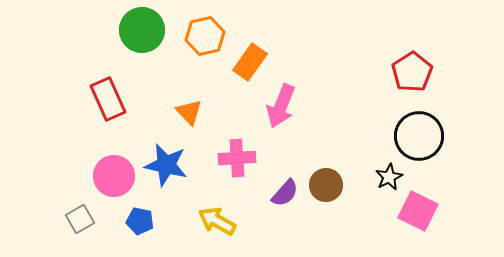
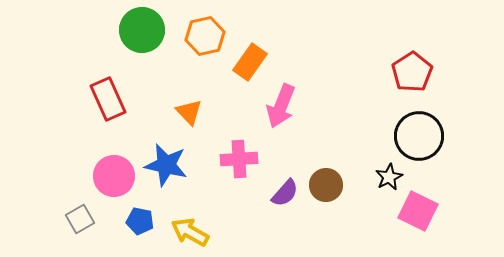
pink cross: moved 2 px right, 1 px down
yellow arrow: moved 27 px left, 11 px down
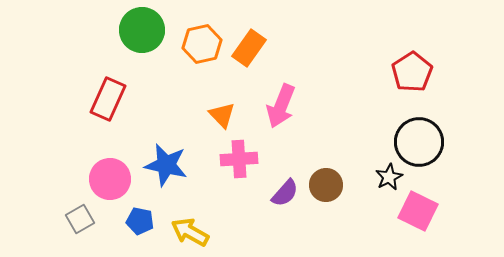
orange hexagon: moved 3 px left, 8 px down
orange rectangle: moved 1 px left, 14 px up
red rectangle: rotated 48 degrees clockwise
orange triangle: moved 33 px right, 3 px down
black circle: moved 6 px down
pink circle: moved 4 px left, 3 px down
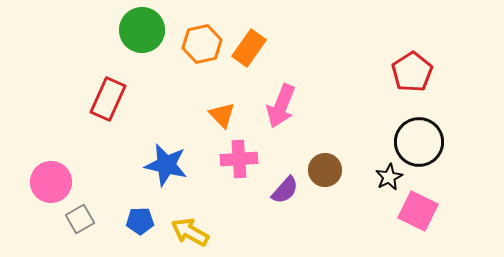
pink circle: moved 59 px left, 3 px down
brown circle: moved 1 px left, 15 px up
purple semicircle: moved 3 px up
blue pentagon: rotated 12 degrees counterclockwise
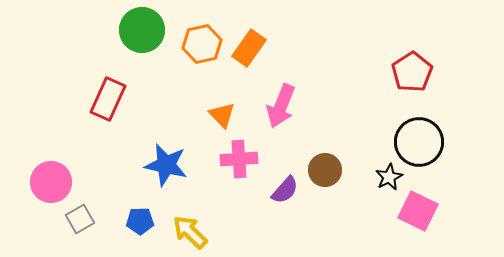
yellow arrow: rotated 15 degrees clockwise
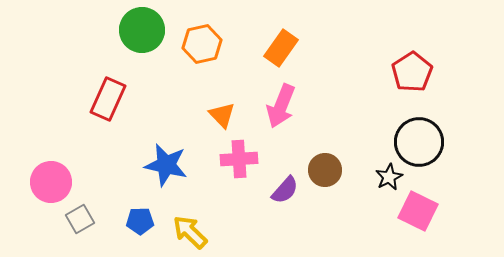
orange rectangle: moved 32 px right
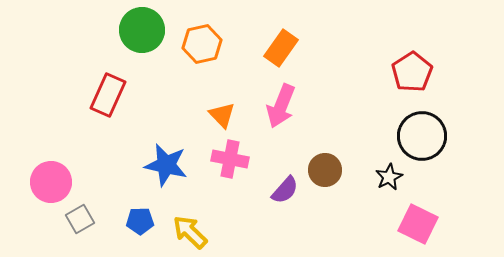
red rectangle: moved 4 px up
black circle: moved 3 px right, 6 px up
pink cross: moved 9 px left; rotated 15 degrees clockwise
pink square: moved 13 px down
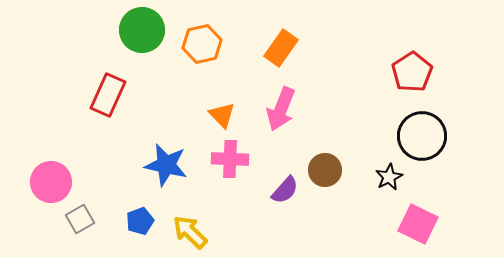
pink arrow: moved 3 px down
pink cross: rotated 9 degrees counterclockwise
blue pentagon: rotated 20 degrees counterclockwise
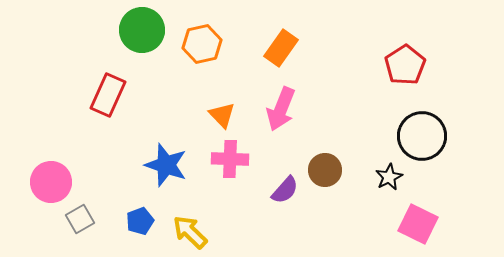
red pentagon: moved 7 px left, 7 px up
blue star: rotated 6 degrees clockwise
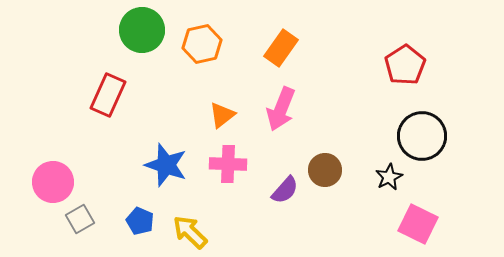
orange triangle: rotated 36 degrees clockwise
pink cross: moved 2 px left, 5 px down
pink circle: moved 2 px right
blue pentagon: rotated 28 degrees counterclockwise
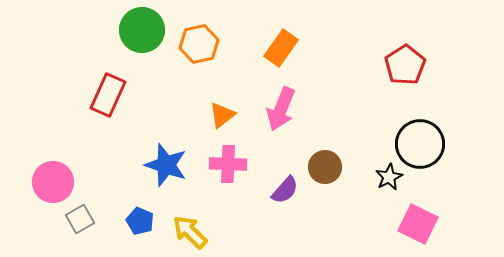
orange hexagon: moved 3 px left
black circle: moved 2 px left, 8 px down
brown circle: moved 3 px up
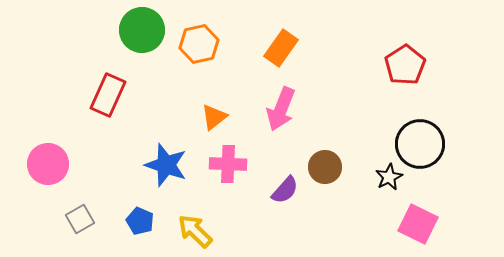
orange triangle: moved 8 px left, 2 px down
pink circle: moved 5 px left, 18 px up
yellow arrow: moved 5 px right, 1 px up
